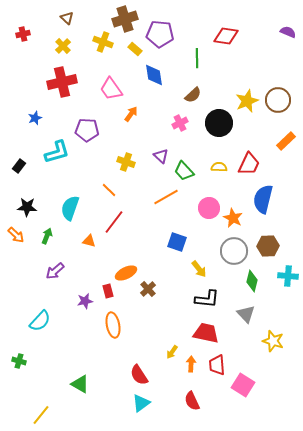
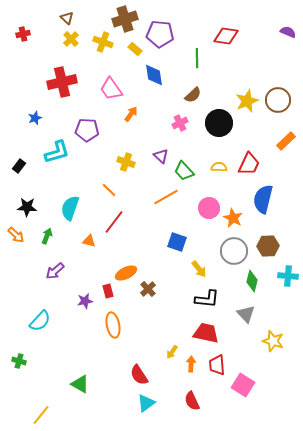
yellow cross at (63, 46): moved 8 px right, 7 px up
cyan triangle at (141, 403): moved 5 px right
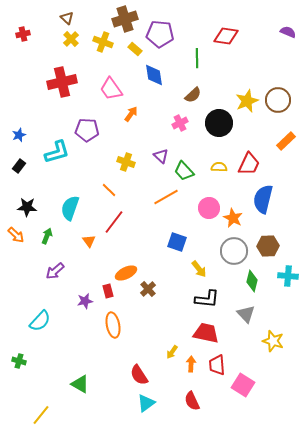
blue star at (35, 118): moved 16 px left, 17 px down
orange triangle at (89, 241): rotated 40 degrees clockwise
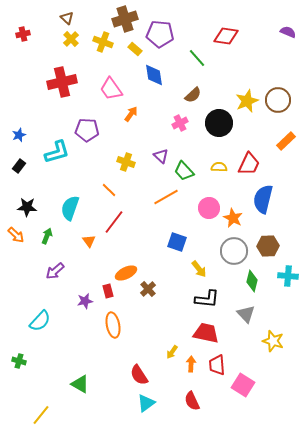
green line at (197, 58): rotated 42 degrees counterclockwise
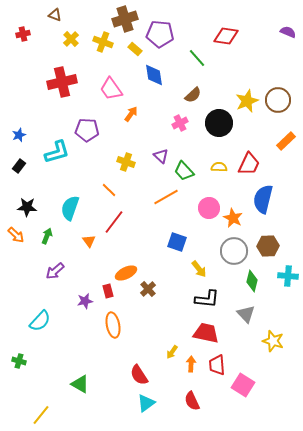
brown triangle at (67, 18): moved 12 px left, 3 px up; rotated 24 degrees counterclockwise
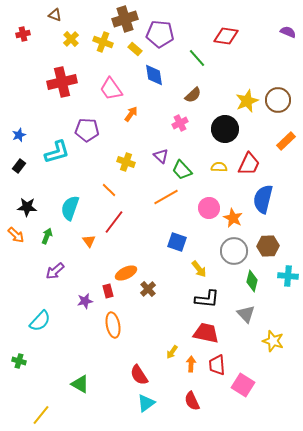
black circle at (219, 123): moved 6 px right, 6 px down
green trapezoid at (184, 171): moved 2 px left, 1 px up
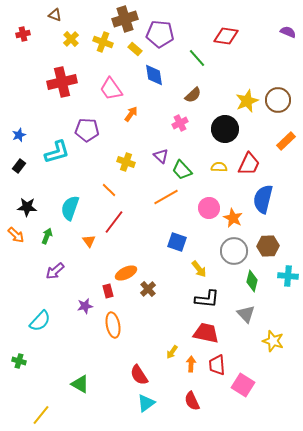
purple star at (85, 301): moved 5 px down
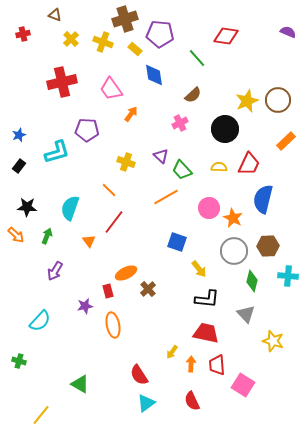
purple arrow at (55, 271): rotated 18 degrees counterclockwise
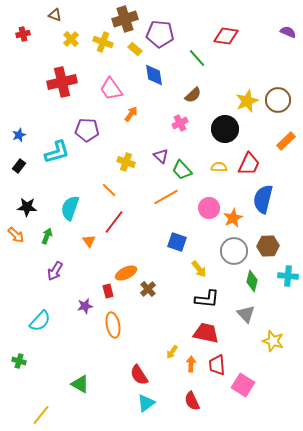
orange star at (233, 218): rotated 18 degrees clockwise
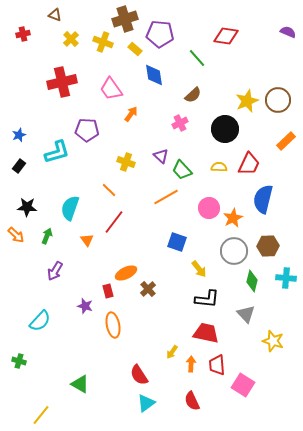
orange triangle at (89, 241): moved 2 px left, 1 px up
cyan cross at (288, 276): moved 2 px left, 2 px down
purple star at (85, 306): rotated 28 degrees clockwise
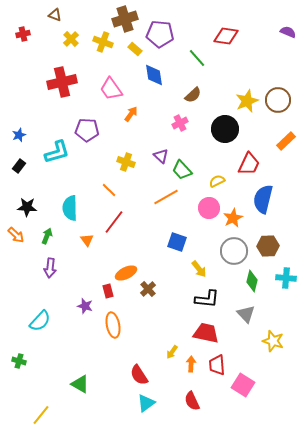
yellow semicircle at (219, 167): moved 2 px left, 14 px down; rotated 28 degrees counterclockwise
cyan semicircle at (70, 208): rotated 20 degrees counterclockwise
purple arrow at (55, 271): moved 5 px left, 3 px up; rotated 24 degrees counterclockwise
